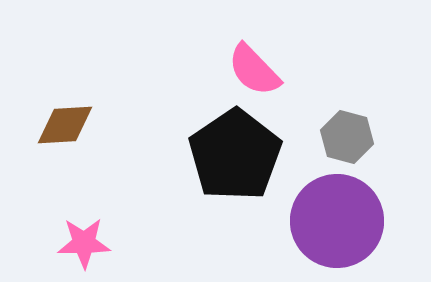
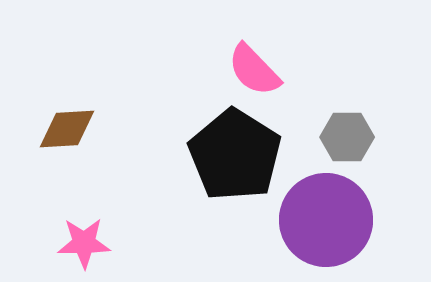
brown diamond: moved 2 px right, 4 px down
gray hexagon: rotated 15 degrees counterclockwise
black pentagon: rotated 6 degrees counterclockwise
purple circle: moved 11 px left, 1 px up
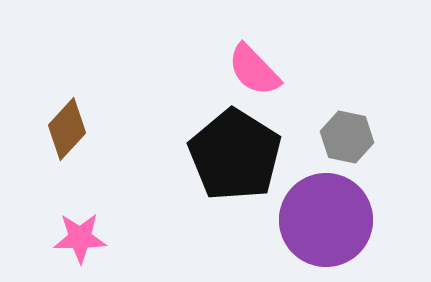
brown diamond: rotated 44 degrees counterclockwise
gray hexagon: rotated 12 degrees clockwise
pink star: moved 4 px left, 5 px up
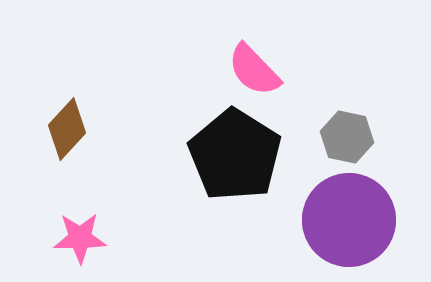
purple circle: moved 23 px right
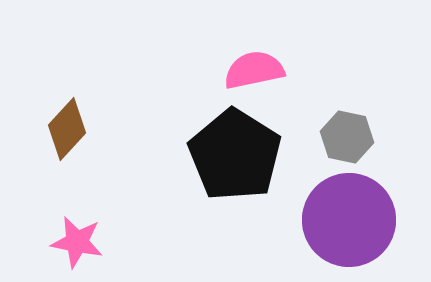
pink semicircle: rotated 122 degrees clockwise
pink star: moved 3 px left, 4 px down; rotated 12 degrees clockwise
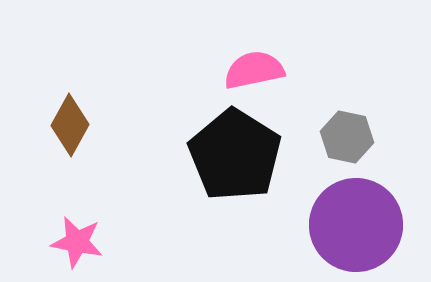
brown diamond: moved 3 px right, 4 px up; rotated 14 degrees counterclockwise
purple circle: moved 7 px right, 5 px down
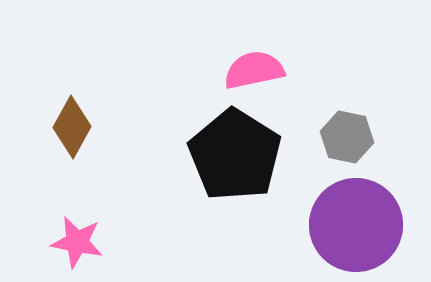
brown diamond: moved 2 px right, 2 px down
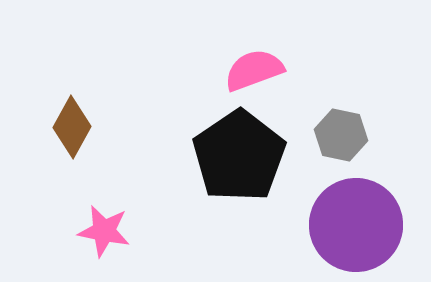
pink semicircle: rotated 8 degrees counterclockwise
gray hexagon: moved 6 px left, 2 px up
black pentagon: moved 4 px right, 1 px down; rotated 6 degrees clockwise
pink star: moved 27 px right, 11 px up
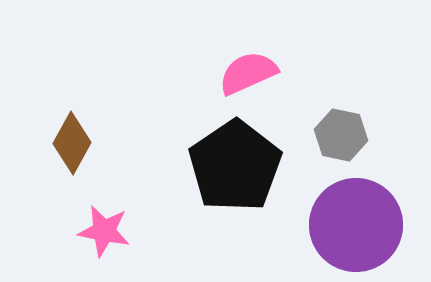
pink semicircle: moved 6 px left, 3 px down; rotated 4 degrees counterclockwise
brown diamond: moved 16 px down
black pentagon: moved 4 px left, 10 px down
